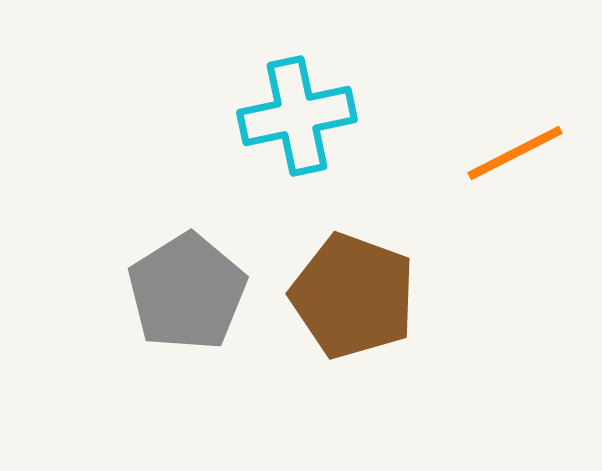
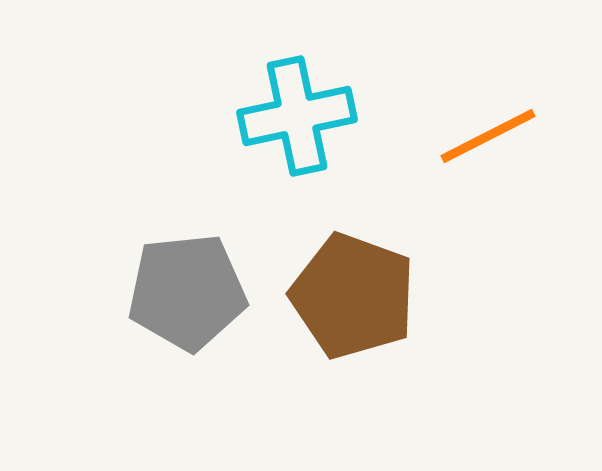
orange line: moved 27 px left, 17 px up
gray pentagon: rotated 26 degrees clockwise
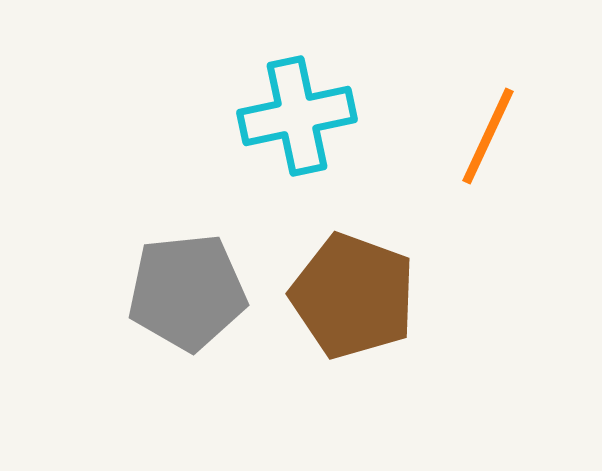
orange line: rotated 38 degrees counterclockwise
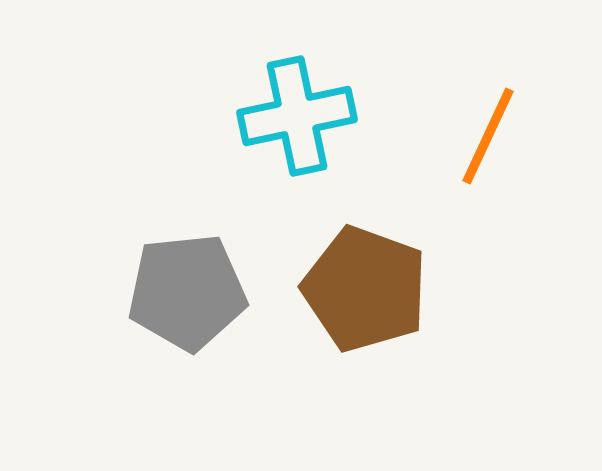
brown pentagon: moved 12 px right, 7 px up
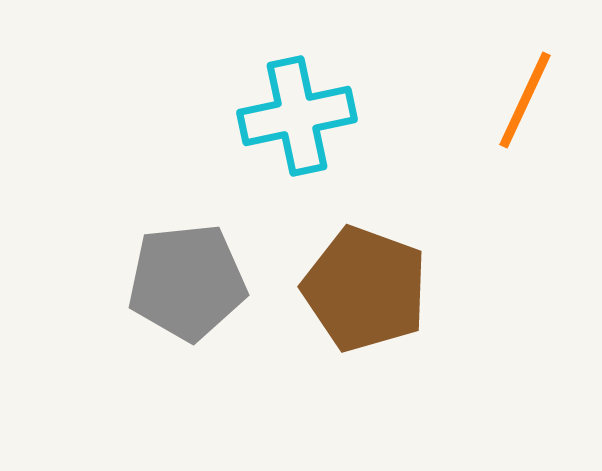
orange line: moved 37 px right, 36 px up
gray pentagon: moved 10 px up
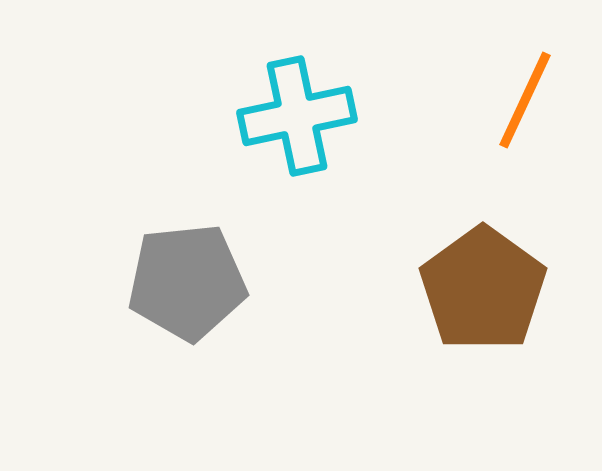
brown pentagon: moved 118 px right; rotated 16 degrees clockwise
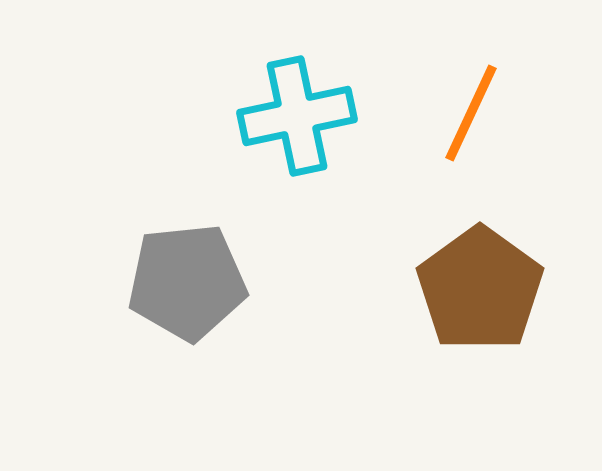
orange line: moved 54 px left, 13 px down
brown pentagon: moved 3 px left
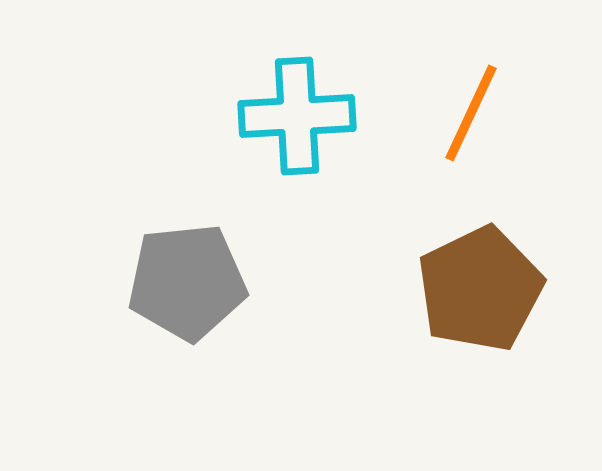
cyan cross: rotated 9 degrees clockwise
brown pentagon: rotated 10 degrees clockwise
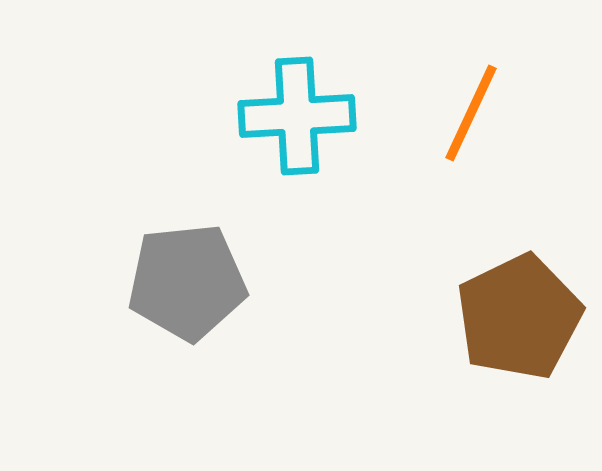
brown pentagon: moved 39 px right, 28 px down
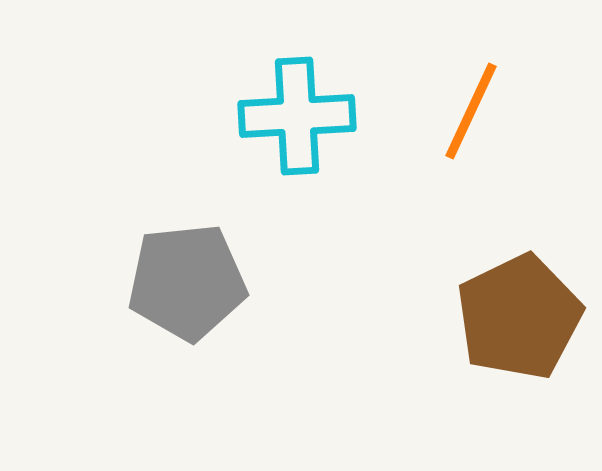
orange line: moved 2 px up
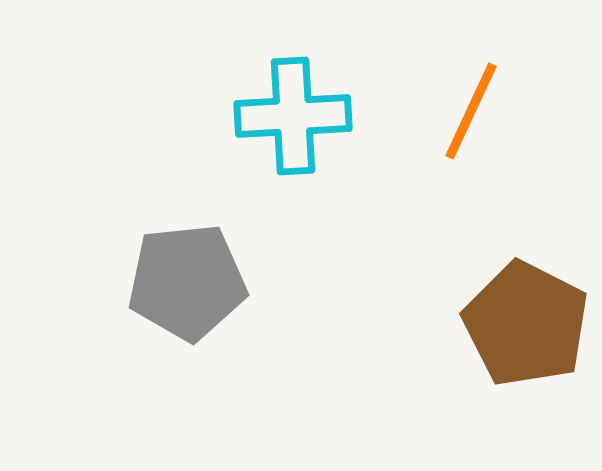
cyan cross: moved 4 px left
brown pentagon: moved 7 px right, 7 px down; rotated 19 degrees counterclockwise
